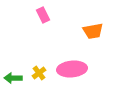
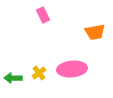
orange trapezoid: moved 2 px right, 1 px down
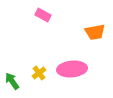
pink rectangle: rotated 35 degrees counterclockwise
green arrow: moved 1 px left, 3 px down; rotated 54 degrees clockwise
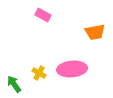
yellow cross: rotated 24 degrees counterclockwise
green arrow: moved 2 px right, 3 px down
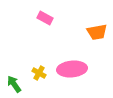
pink rectangle: moved 2 px right, 3 px down
orange trapezoid: moved 2 px right
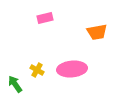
pink rectangle: rotated 42 degrees counterclockwise
yellow cross: moved 2 px left, 3 px up
green arrow: moved 1 px right
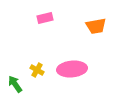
orange trapezoid: moved 1 px left, 6 px up
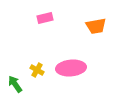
pink ellipse: moved 1 px left, 1 px up
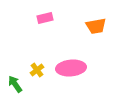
yellow cross: rotated 24 degrees clockwise
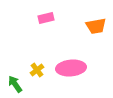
pink rectangle: moved 1 px right
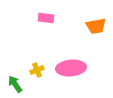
pink rectangle: rotated 21 degrees clockwise
yellow cross: rotated 16 degrees clockwise
